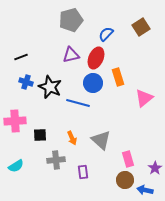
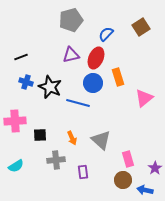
brown circle: moved 2 px left
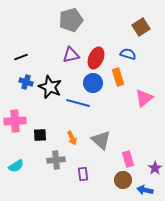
blue semicircle: moved 22 px right, 20 px down; rotated 63 degrees clockwise
purple rectangle: moved 2 px down
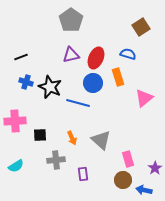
gray pentagon: rotated 20 degrees counterclockwise
blue arrow: moved 1 px left
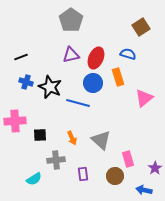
cyan semicircle: moved 18 px right, 13 px down
brown circle: moved 8 px left, 4 px up
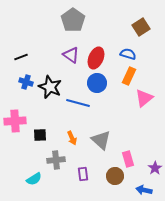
gray pentagon: moved 2 px right
purple triangle: rotated 48 degrees clockwise
orange rectangle: moved 11 px right, 1 px up; rotated 42 degrees clockwise
blue circle: moved 4 px right
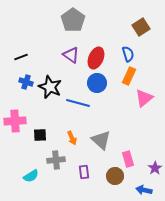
blue semicircle: rotated 56 degrees clockwise
purple rectangle: moved 1 px right, 2 px up
cyan semicircle: moved 3 px left, 3 px up
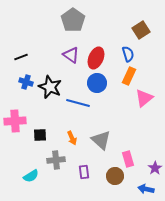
brown square: moved 3 px down
blue arrow: moved 2 px right, 1 px up
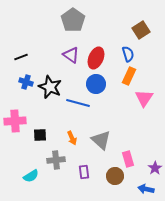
blue circle: moved 1 px left, 1 px down
pink triangle: rotated 18 degrees counterclockwise
